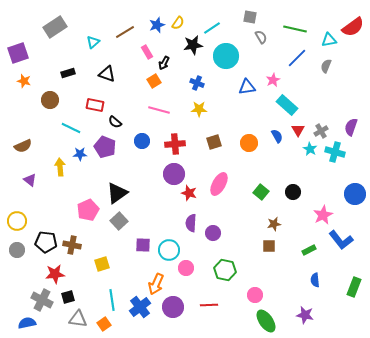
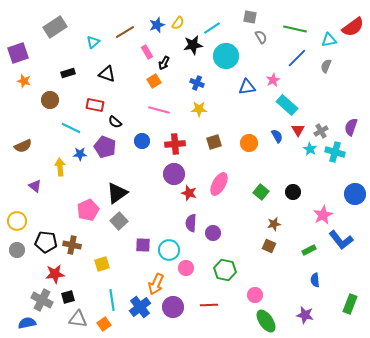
purple triangle at (30, 180): moved 5 px right, 6 px down
brown square at (269, 246): rotated 24 degrees clockwise
green rectangle at (354, 287): moved 4 px left, 17 px down
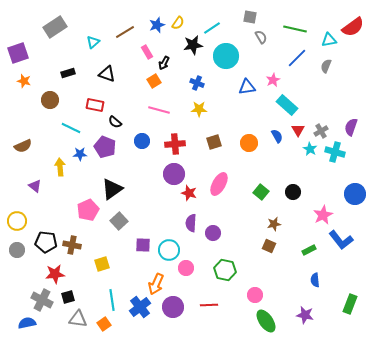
black triangle at (117, 193): moved 5 px left, 4 px up
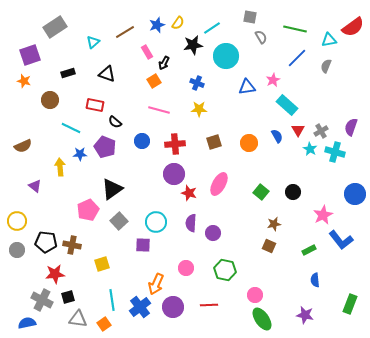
purple square at (18, 53): moved 12 px right, 2 px down
cyan circle at (169, 250): moved 13 px left, 28 px up
green ellipse at (266, 321): moved 4 px left, 2 px up
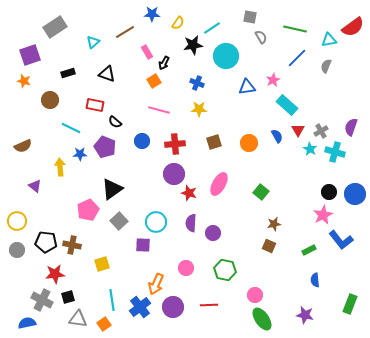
blue star at (157, 25): moved 5 px left, 11 px up; rotated 21 degrees clockwise
black circle at (293, 192): moved 36 px right
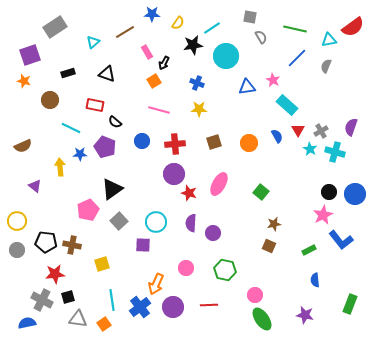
pink star at (273, 80): rotated 16 degrees counterclockwise
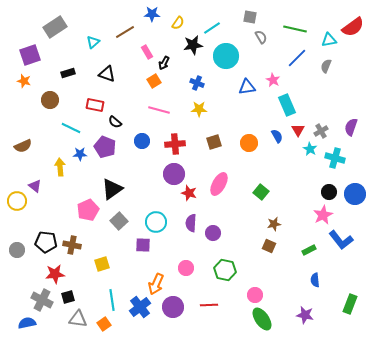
cyan rectangle at (287, 105): rotated 25 degrees clockwise
cyan cross at (335, 152): moved 6 px down
yellow circle at (17, 221): moved 20 px up
